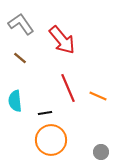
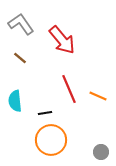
red line: moved 1 px right, 1 px down
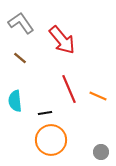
gray L-shape: moved 1 px up
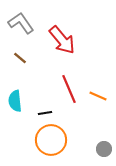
gray circle: moved 3 px right, 3 px up
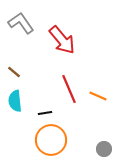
brown line: moved 6 px left, 14 px down
